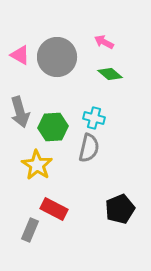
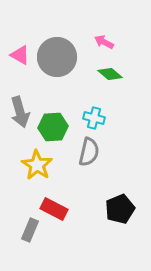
gray semicircle: moved 4 px down
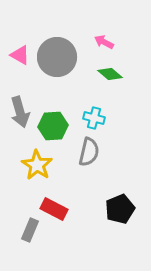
green hexagon: moved 1 px up
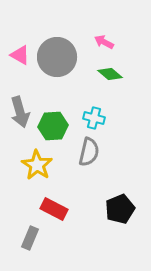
gray rectangle: moved 8 px down
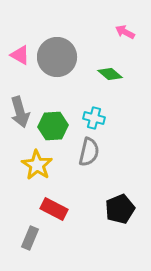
pink arrow: moved 21 px right, 10 px up
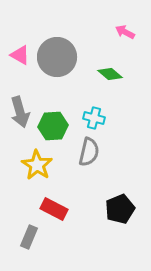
gray rectangle: moved 1 px left, 1 px up
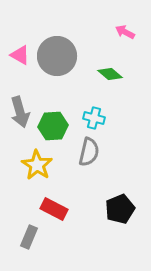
gray circle: moved 1 px up
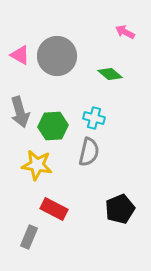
yellow star: rotated 24 degrees counterclockwise
